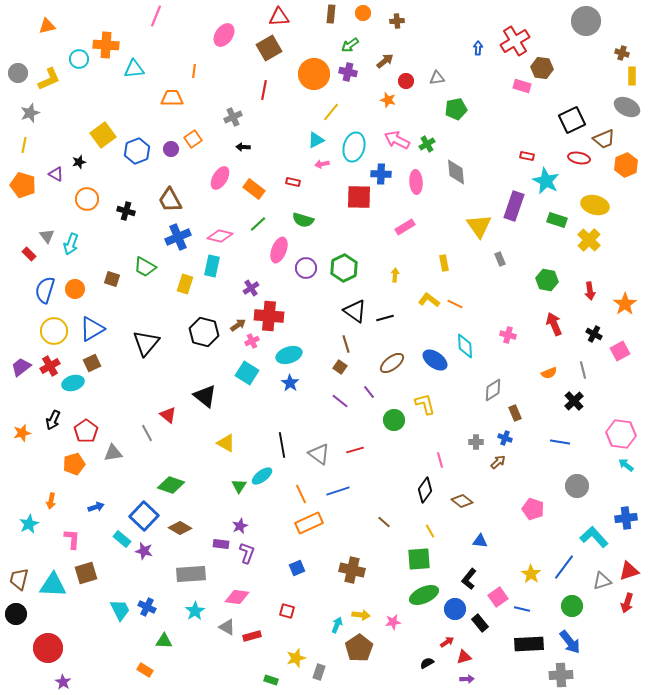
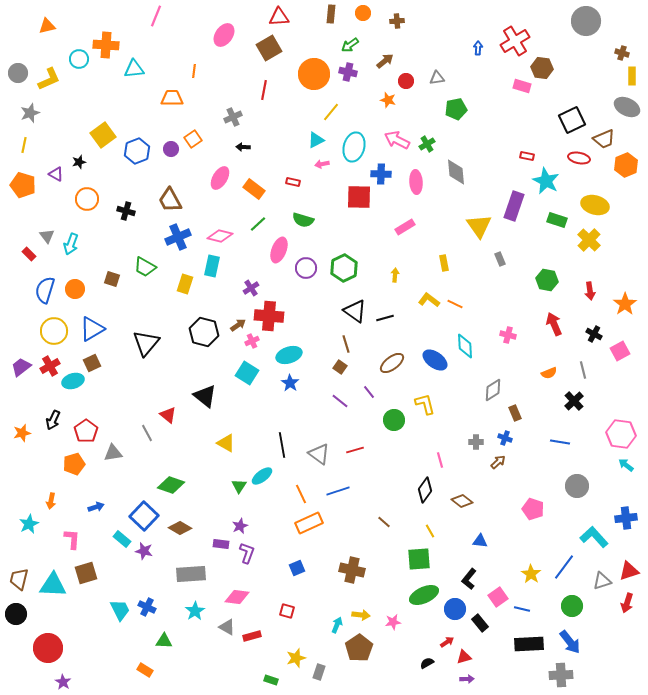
cyan ellipse at (73, 383): moved 2 px up
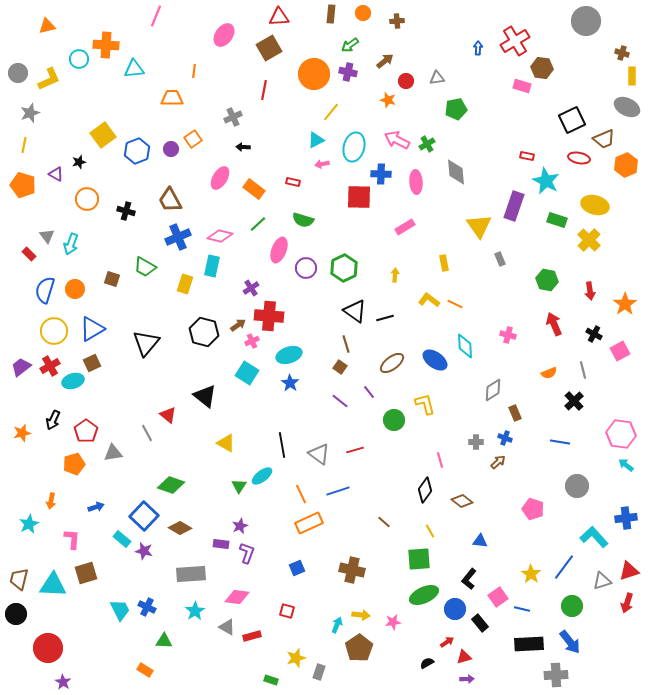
gray cross at (561, 675): moved 5 px left
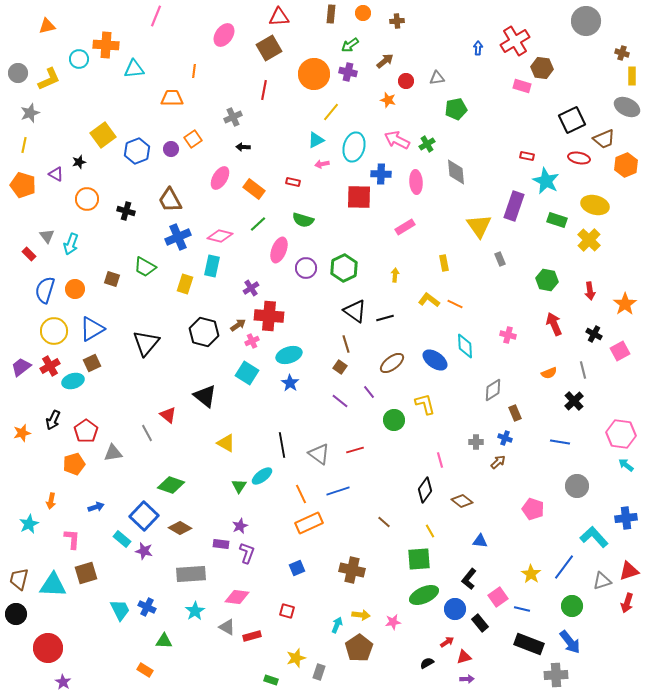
black rectangle at (529, 644): rotated 24 degrees clockwise
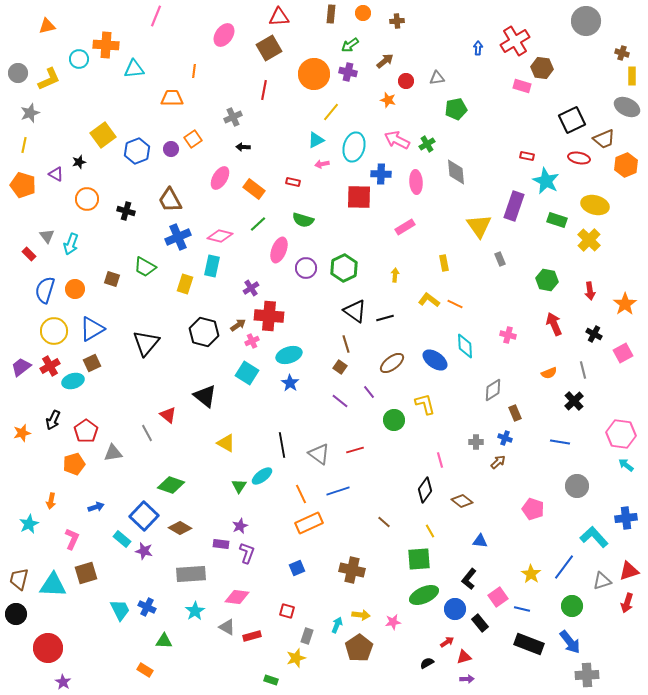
pink square at (620, 351): moved 3 px right, 2 px down
pink L-shape at (72, 539): rotated 20 degrees clockwise
gray rectangle at (319, 672): moved 12 px left, 36 px up
gray cross at (556, 675): moved 31 px right
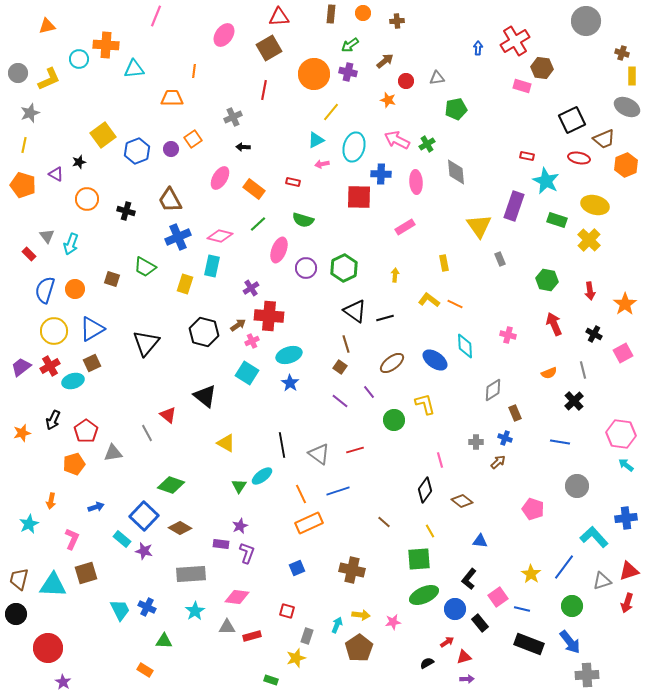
gray triangle at (227, 627): rotated 30 degrees counterclockwise
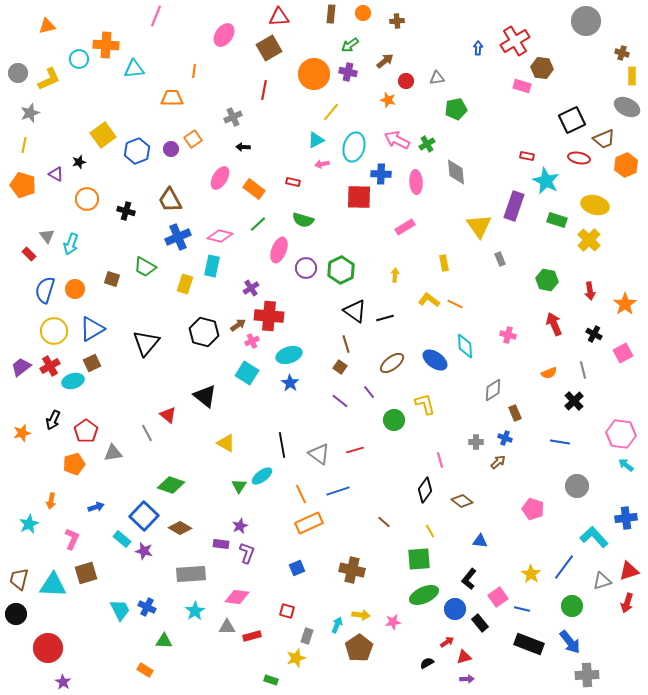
green hexagon at (344, 268): moved 3 px left, 2 px down
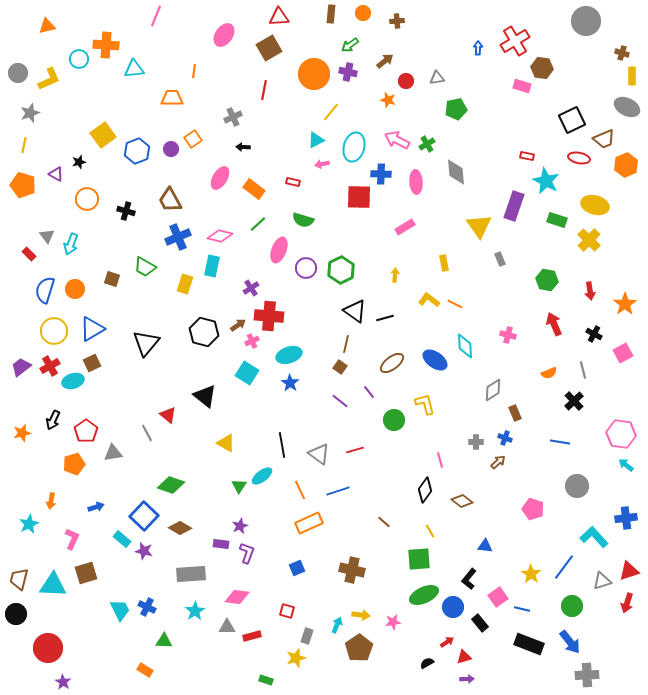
brown line at (346, 344): rotated 30 degrees clockwise
orange line at (301, 494): moved 1 px left, 4 px up
blue triangle at (480, 541): moved 5 px right, 5 px down
blue circle at (455, 609): moved 2 px left, 2 px up
green rectangle at (271, 680): moved 5 px left
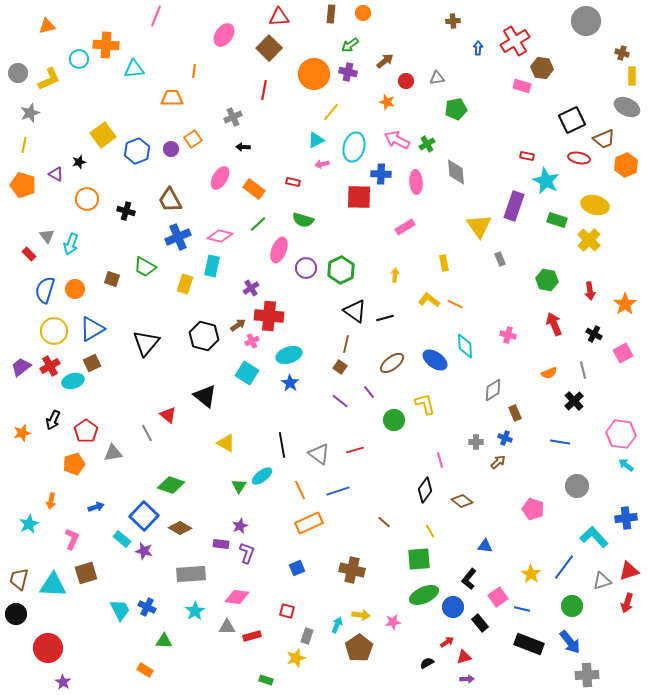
brown cross at (397, 21): moved 56 px right
brown square at (269, 48): rotated 15 degrees counterclockwise
orange star at (388, 100): moved 1 px left, 2 px down
black hexagon at (204, 332): moved 4 px down
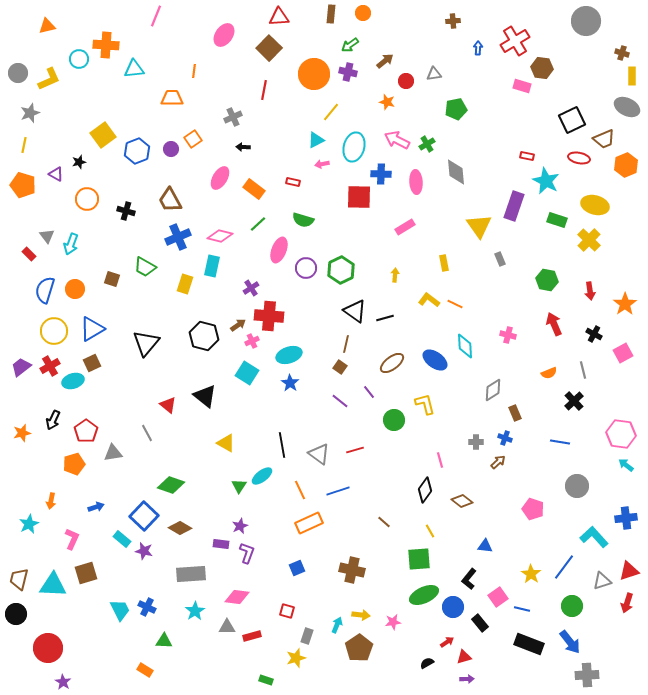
gray triangle at (437, 78): moved 3 px left, 4 px up
red triangle at (168, 415): moved 10 px up
